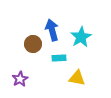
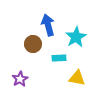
blue arrow: moved 4 px left, 5 px up
cyan star: moved 5 px left
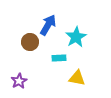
blue arrow: rotated 45 degrees clockwise
brown circle: moved 3 px left, 2 px up
purple star: moved 1 px left, 2 px down
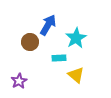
cyan star: moved 1 px down
yellow triangle: moved 1 px left, 3 px up; rotated 30 degrees clockwise
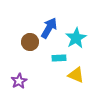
blue arrow: moved 1 px right, 3 px down
yellow triangle: rotated 18 degrees counterclockwise
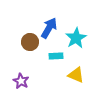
cyan rectangle: moved 3 px left, 2 px up
purple star: moved 2 px right; rotated 14 degrees counterclockwise
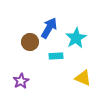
yellow triangle: moved 7 px right, 3 px down
purple star: rotated 14 degrees clockwise
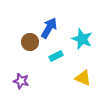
cyan star: moved 6 px right, 1 px down; rotated 20 degrees counterclockwise
cyan rectangle: rotated 24 degrees counterclockwise
purple star: rotated 28 degrees counterclockwise
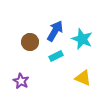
blue arrow: moved 6 px right, 3 px down
purple star: rotated 14 degrees clockwise
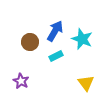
yellow triangle: moved 3 px right, 5 px down; rotated 30 degrees clockwise
